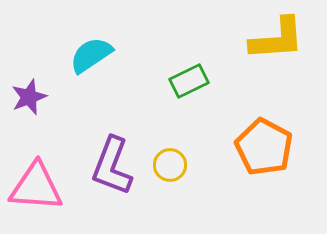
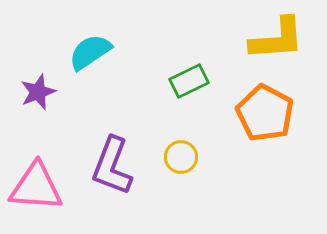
cyan semicircle: moved 1 px left, 3 px up
purple star: moved 9 px right, 5 px up
orange pentagon: moved 1 px right, 34 px up
yellow circle: moved 11 px right, 8 px up
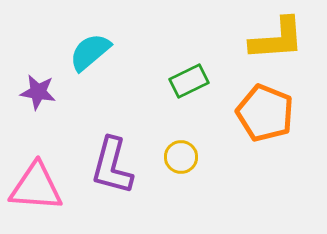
cyan semicircle: rotated 6 degrees counterclockwise
purple star: rotated 30 degrees clockwise
orange pentagon: rotated 6 degrees counterclockwise
purple L-shape: rotated 6 degrees counterclockwise
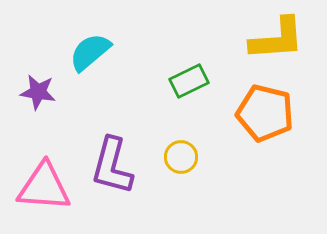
orange pentagon: rotated 8 degrees counterclockwise
pink triangle: moved 8 px right
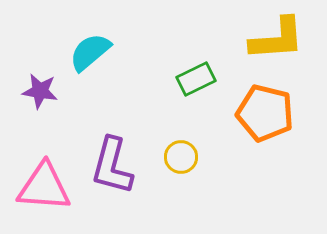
green rectangle: moved 7 px right, 2 px up
purple star: moved 2 px right, 1 px up
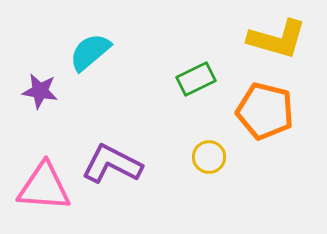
yellow L-shape: rotated 20 degrees clockwise
orange pentagon: moved 2 px up
yellow circle: moved 28 px right
purple L-shape: moved 2 px up; rotated 102 degrees clockwise
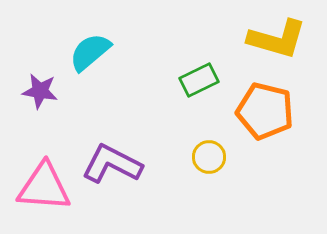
green rectangle: moved 3 px right, 1 px down
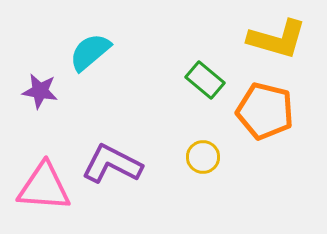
green rectangle: moved 6 px right; rotated 66 degrees clockwise
yellow circle: moved 6 px left
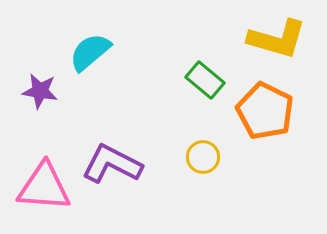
orange pentagon: rotated 12 degrees clockwise
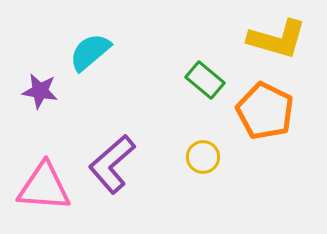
purple L-shape: rotated 68 degrees counterclockwise
